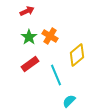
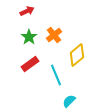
orange cross: moved 4 px right, 1 px up; rotated 21 degrees clockwise
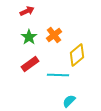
cyan line: moved 2 px right; rotated 65 degrees counterclockwise
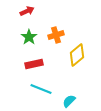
orange cross: moved 2 px right; rotated 21 degrees clockwise
red rectangle: moved 4 px right; rotated 24 degrees clockwise
cyan line: moved 17 px left, 14 px down; rotated 20 degrees clockwise
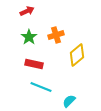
red rectangle: rotated 24 degrees clockwise
cyan line: moved 2 px up
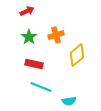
cyan semicircle: rotated 144 degrees counterclockwise
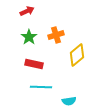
cyan line: rotated 20 degrees counterclockwise
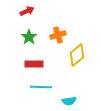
orange cross: moved 2 px right
red rectangle: rotated 12 degrees counterclockwise
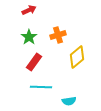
red arrow: moved 2 px right, 1 px up
yellow diamond: moved 2 px down
red rectangle: moved 2 px up; rotated 54 degrees counterclockwise
